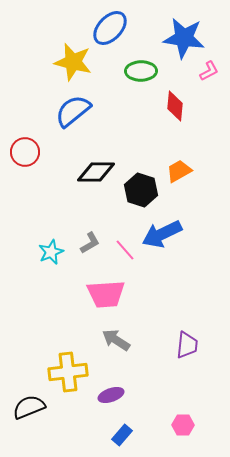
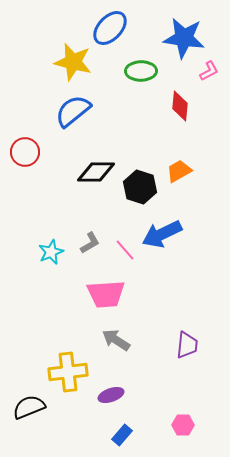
red diamond: moved 5 px right
black hexagon: moved 1 px left, 3 px up
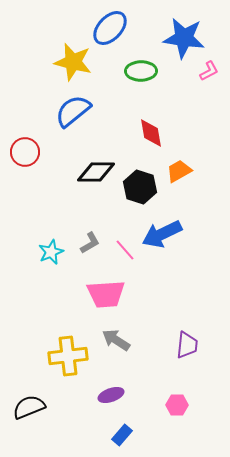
red diamond: moved 29 px left, 27 px down; rotated 16 degrees counterclockwise
yellow cross: moved 16 px up
pink hexagon: moved 6 px left, 20 px up
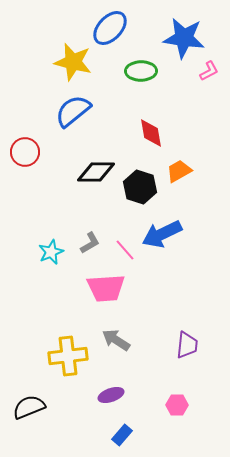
pink trapezoid: moved 6 px up
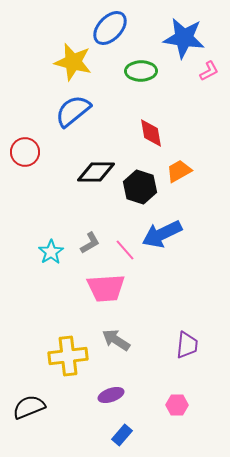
cyan star: rotated 10 degrees counterclockwise
